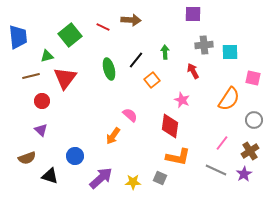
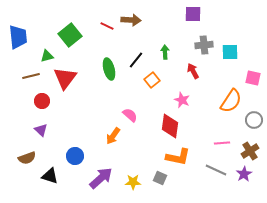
red line: moved 4 px right, 1 px up
orange semicircle: moved 2 px right, 2 px down
pink line: rotated 49 degrees clockwise
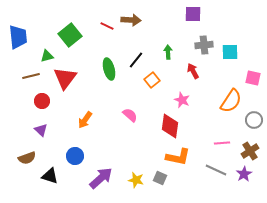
green arrow: moved 3 px right
orange arrow: moved 28 px left, 16 px up
yellow star: moved 3 px right, 2 px up; rotated 14 degrees clockwise
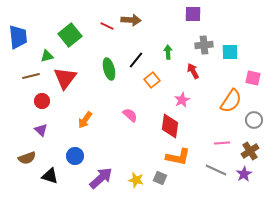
pink star: rotated 21 degrees clockwise
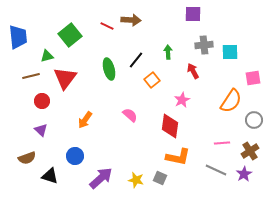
pink square: rotated 21 degrees counterclockwise
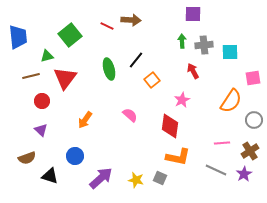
green arrow: moved 14 px right, 11 px up
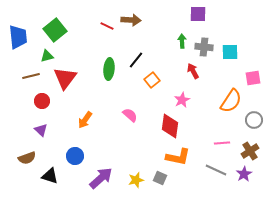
purple square: moved 5 px right
green square: moved 15 px left, 5 px up
gray cross: moved 2 px down; rotated 12 degrees clockwise
green ellipse: rotated 20 degrees clockwise
yellow star: rotated 28 degrees counterclockwise
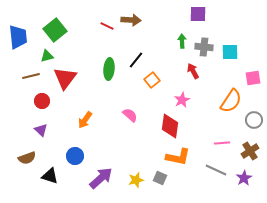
purple star: moved 4 px down
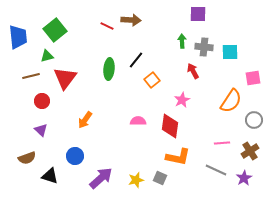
pink semicircle: moved 8 px right, 6 px down; rotated 42 degrees counterclockwise
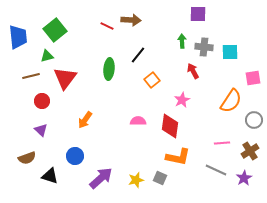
black line: moved 2 px right, 5 px up
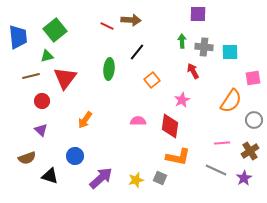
black line: moved 1 px left, 3 px up
